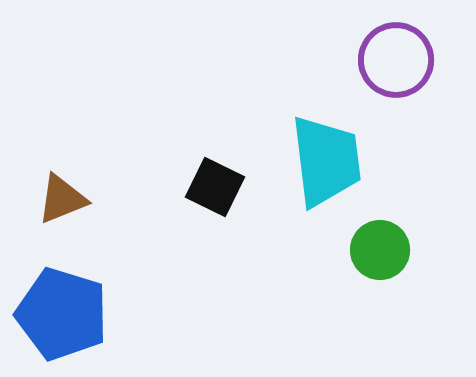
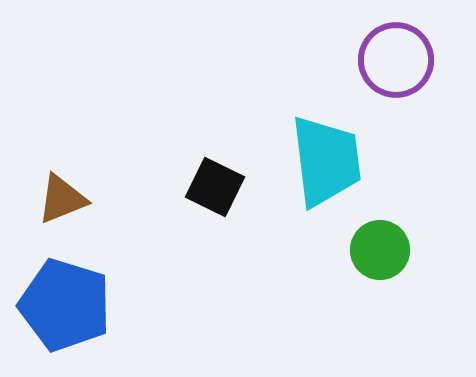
blue pentagon: moved 3 px right, 9 px up
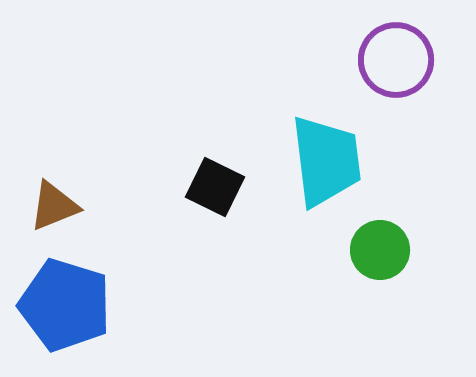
brown triangle: moved 8 px left, 7 px down
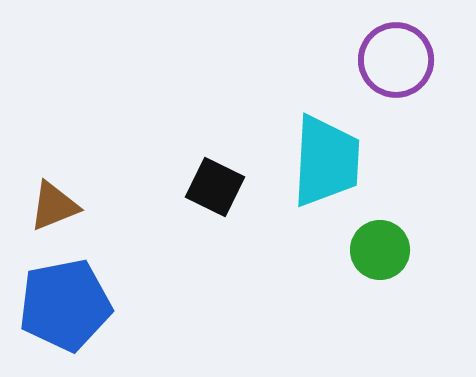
cyan trapezoid: rotated 10 degrees clockwise
blue pentagon: rotated 28 degrees counterclockwise
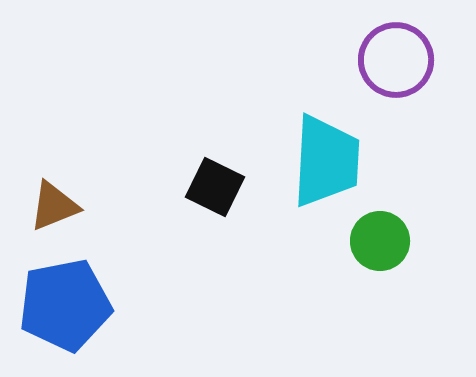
green circle: moved 9 px up
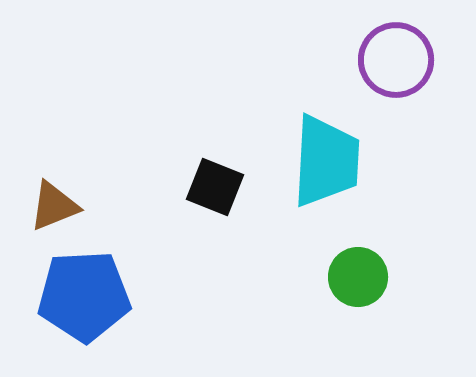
black square: rotated 4 degrees counterclockwise
green circle: moved 22 px left, 36 px down
blue pentagon: moved 19 px right, 9 px up; rotated 8 degrees clockwise
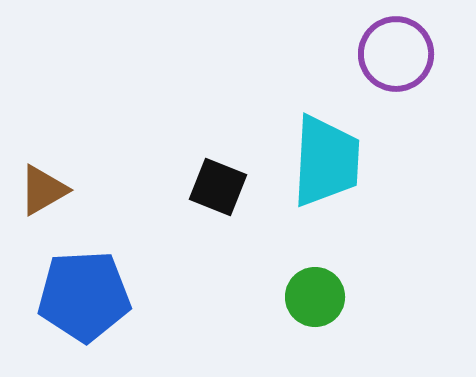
purple circle: moved 6 px up
black square: moved 3 px right
brown triangle: moved 11 px left, 16 px up; rotated 8 degrees counterclockwise
green circle: moved 43 px left, 20 px down
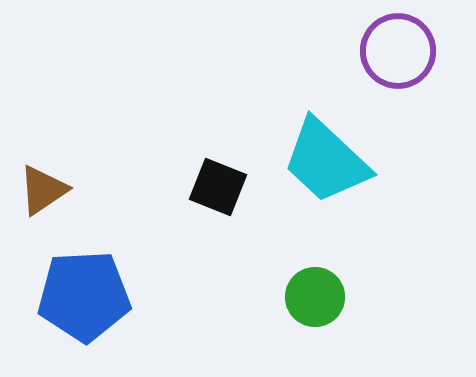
purple circle: moved 2 px right, 3 px up
cyan trapezoid: rotated 130 degrees clockwise
brown triangle: rotated 4 degrees counterclockwise
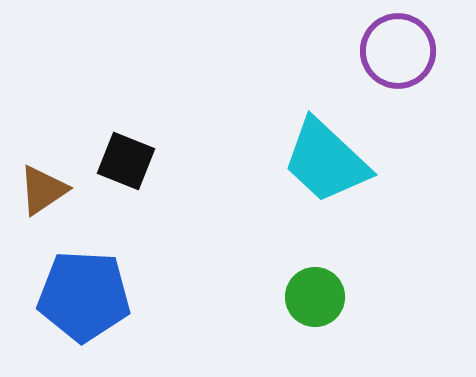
black square: moved 92 px left, 26 px up
blue pentagon: rotated 6 degrees clockwise
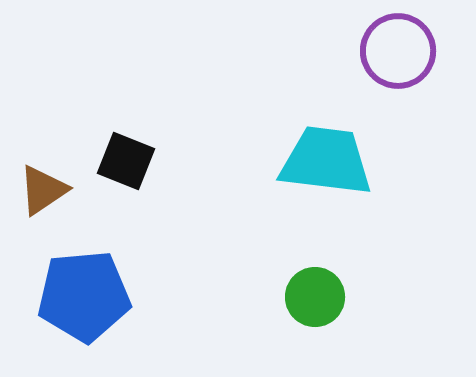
cyan trapezoid: rotated 144 degrees clockwise
blue pentagon: rotated 8 degrees counterclockwise
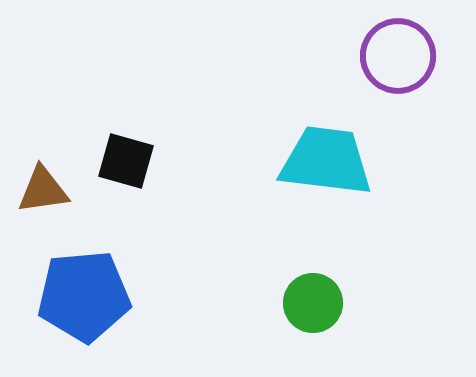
purple circle: moved 5 px down
black square: rotated 6 degrees counterclockwise
brown triangle: rotated 26 degrees clockwise
green circle: moved 2 px left, 6 px down
